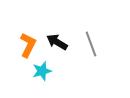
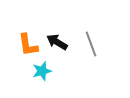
orange L-shape: rotated 145 degrees clockwise
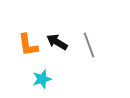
gray line: moved 2 px left, 1 px down
cyan star: moved 8 px down
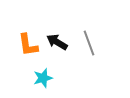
gray line: moved 2 px up
cyan star: moved 1 px right, 1 px up
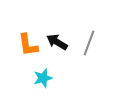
gray line: rotated 40 degrees clockwise
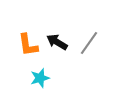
gray line: rotated 15 degrees clockwise
cyan star: moved 3 px left
